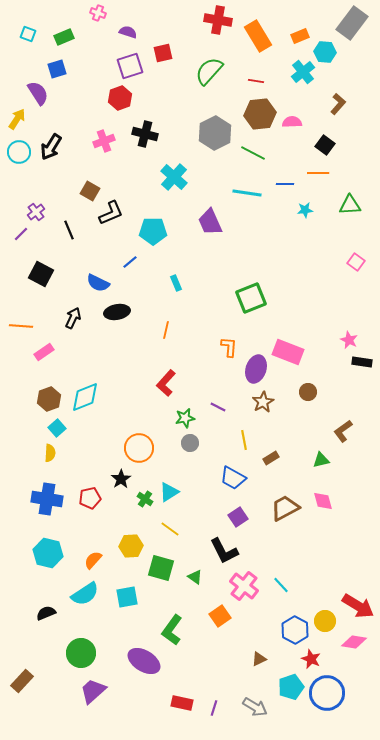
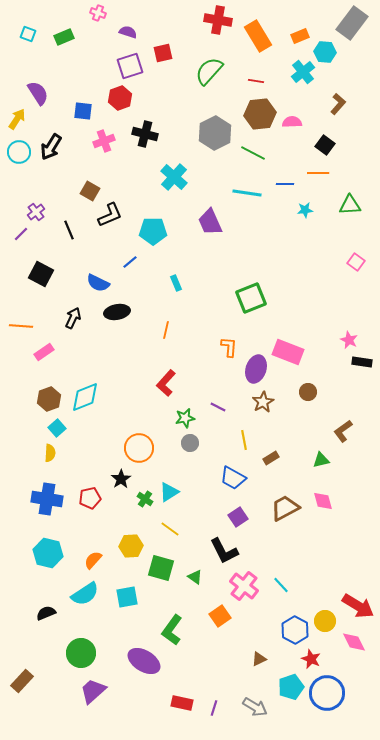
blue square at (57, 69): moved 26 px right, 42 px down; rotated 24 degrees clockwise
black L-shape at (111, 213): moved 1 px left, 2 px down
pink diamond at (354, 642): rotated 55 degrees clockwise
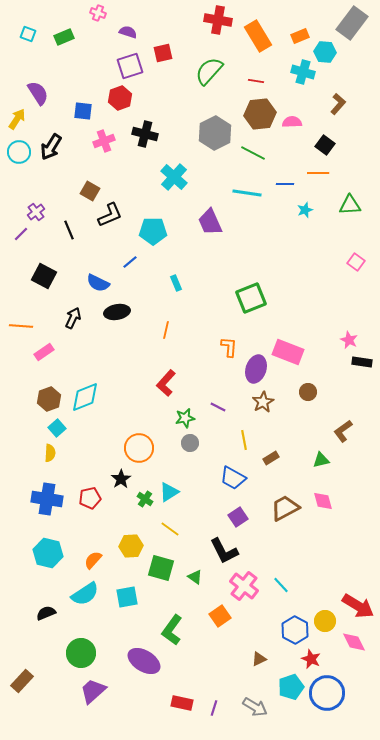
cyan cross at (303, 72): rotated 35 degrees counterclockwise
cyan star at (305, 210): rotated 14 degrees counterclockwise
black square at (41, 274): moved 3 px right, 2 px down
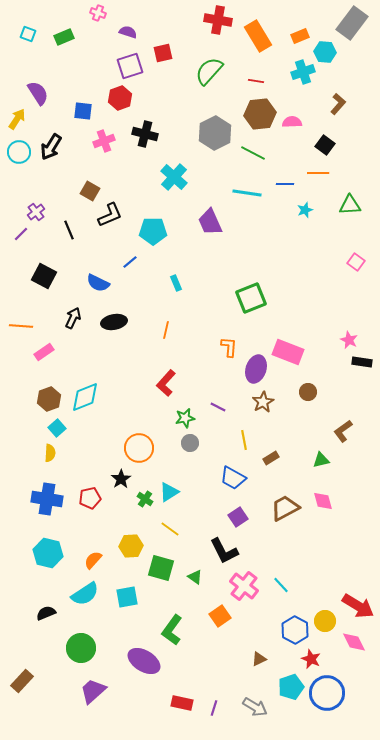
cyan cross at (303, 72): rotated 35 degrees counterclockwise
black ellipse at (117, 312): moved 3 px left, 10 px down
green circle at (81, 653): moved 5 px up
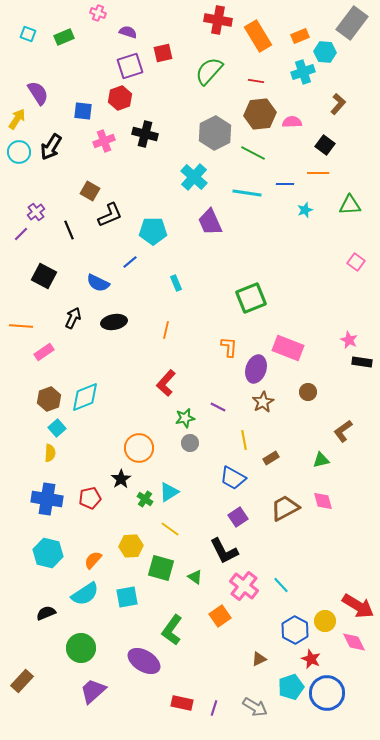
cyan cross at (174, 177): moved 20 px right
pink rectangle at (288, 352): moved 4 px up
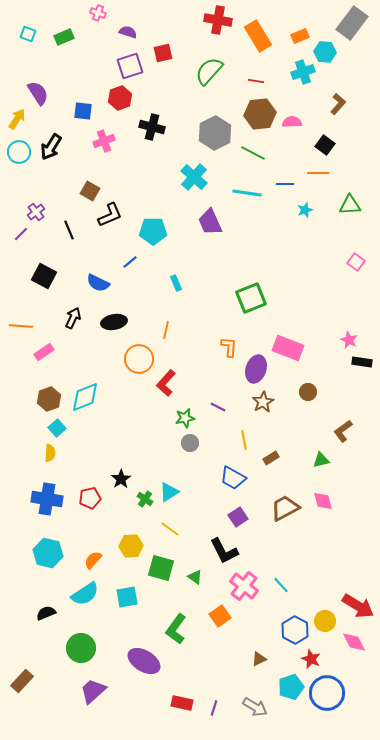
black cross at (145, 134): moved 7 px right, 7 px up
orange circle at (139, 448): moved 89 px up
green L-shape at (172, 630): moved 4 px right, 1 px up
